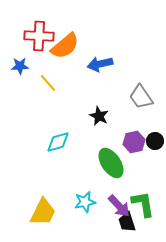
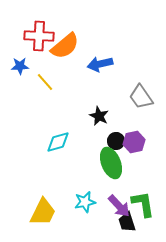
yellow line: moved 3 px left, 1 px up
black circle: moved 39 px left
green ellipse: rotated 12 degrees clockwise
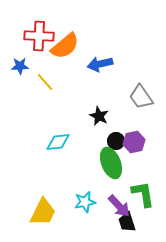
cyan diamond: rotated 10 degrees clockwise
green L-shape: moved 10 px up
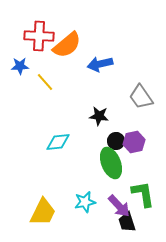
orange semicircle: moved 2 px right, 1 px up
black star: rotated 18 degrees counterclockwise
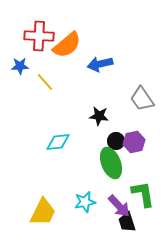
gray trapezoid: moved 1 px right, 2 px down
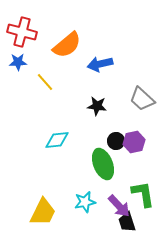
red cross: moved 17 px left, 4 px up; rotated 12 degrees clockwise
blue star: moved 2 px left, 4 px up
gray trapezoid: rotated 12 degrees counterclockwise
black star: moved 2 px left, 10 px up
cyan diamond: moved 1 px left, 2 px up
green ellipse: moved 8 px left, 1 px down
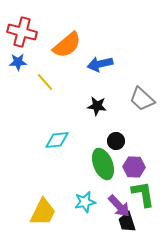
purple hexagon: moved 25 px down; rotated 15 degrees clockwise
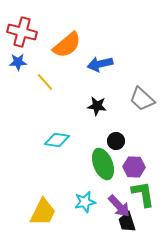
cyan diamond: rotated 15 degrees clockwise
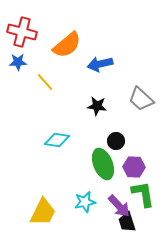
gray trapezoid: moved 1 px left
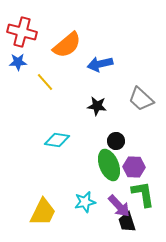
green ellipse: moved 6 px right, 1 px down
